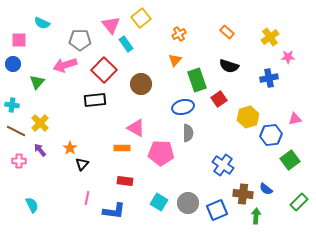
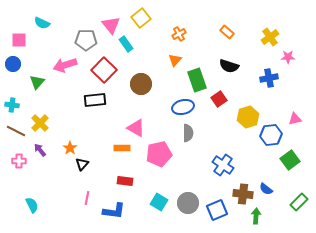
gray pentagon at (80, 40): moved 6 px right
pink pentagon at (161, 153): moved 2 px left, 1 px down; rotated 15 degrees counterclockwise
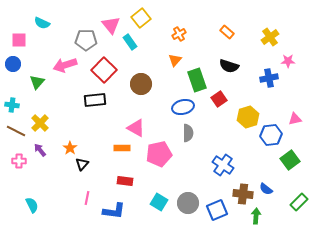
cyan rectangle at (126, 44): moved 4 px right, 2 px up
pink star at (288, 57): moved 4 px down
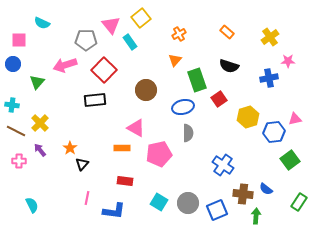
brown circle at (141, 84): moved 5 px right, 6 px down
blue hexagon at (271, 135): moved 3 px right, 3 px up
green rectangle at (299, 202): rotated 12 degrees counterclockwise
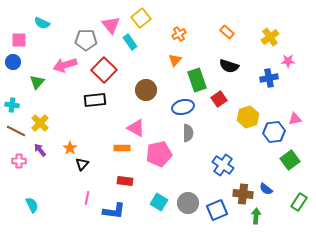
blue circle at (13, 64): moved 2 px up
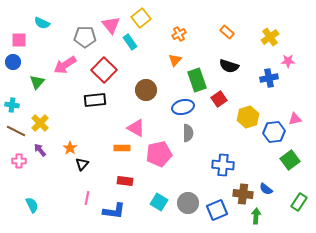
gray pentagon at (86, 40): moved 1 px left, 3 px up
pink arrow at (65, 65): rotated 15 degrees counterclockwise
blue cross at (223, 165): rotated 30 degrees counterclockwise
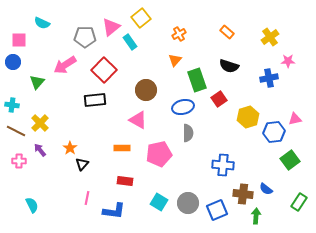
pink triangle at (111, 25): moved 2 px down; rotated 30 degrees clockwise
pink triangle at (136, 128): moved 2 px right, 8 px up
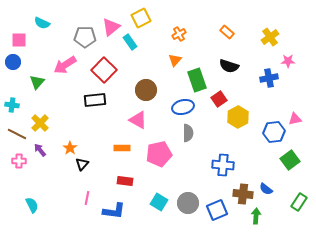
yellow square at (141, 18): rotated 12 degrees clockwise
yellow hexagon at (248, 117): moved 10 px left; rotated 10 degrees counterclockwise
brown line at (16, 131): moved 1 px right, 3 px down
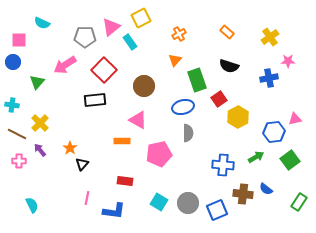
brown circle at (146, 90): moved 2 px left, 4 px up
orange rectangle at (122, 148): moved 7 px up
green arrow at (256, 216): moved 59 px up; rotated 56 degrees clockwise
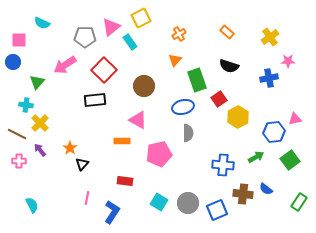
cyan cross at (12, 105): moved 14 px right
blue L-shape at (114, 211): moved 2 px left, 1 px down; rotated 65 degrees counterclockwise
